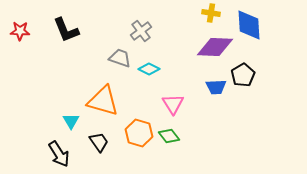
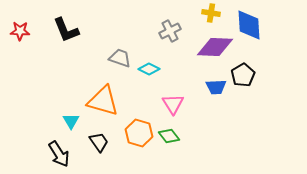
gray cross: moved 29 px right; rotated 10 degrees clockwise
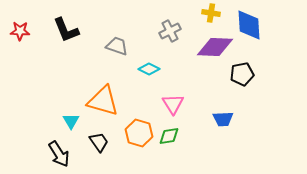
gray trapezoid: moved 3 px left, 12 px up
black pentagon: moved 1 px left, 1 px up; rotated 20 degrees clockwise
blue trapezoid: moved 7 px right, 32 px down
green diamond: rotated 60 degrees counterclockwise
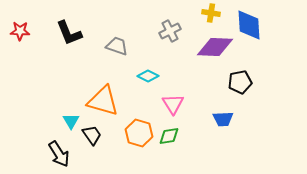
black L-shape: moved 3 px right, 3 px down
cyan diamond: moved 1 px left, 7 px down
black pentagon: moved 2 px left, 8 px down
black trapezoid: moved 7 px left, 7 px up
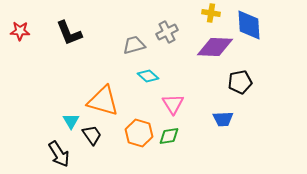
gray cross: moved 3 px left, 1 px down
gray trapezoid: moved 17 px right, 1 px up; rotated 35 degrees counterclockwise
cyan diamond: rotated 15 degrees clockwise
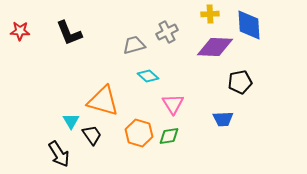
yellow cross: moved 1 px left, 1 px down; rotated 12 degrees counterclockwise
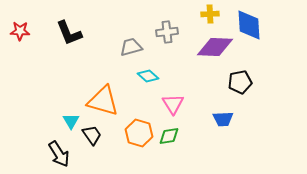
gray cross: rotated 20 degrees clockwise
gray trapezoid: moved 3 px left, 2 px down
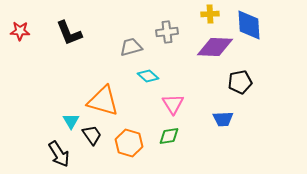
orange hexagon: moved 10 px left, 10 px down
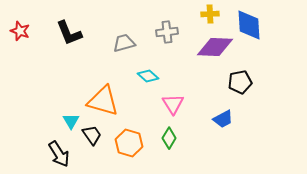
red star: rotated 18 degrees clockwise
gray trapezoid: moved 7 px left, 4 px up
blue trapezoid: rotated 25 degrees counterclockwise
green diamond: moved 2 px down; rotated 50 degrees counterclockwise
